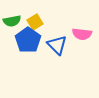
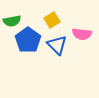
yellow square: moved 17 px right, 2 px up
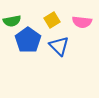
pink semicircle: moved 12 px up
blue triangle: moved 2 px right, 1 px down
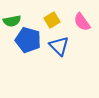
pink semicircle: rotated 48 degrees clockwise
blue pentagon: rotated 20 degrees counterclockwise
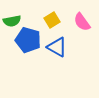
blue triangle: moved 2 px left, 1 px down; rotated 15 degrees counterclockwise
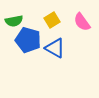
green semicircle: moved 2 px right
blue triangle: moved 2 px left, 1 px down
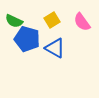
green semicircle: rotated 36 degrees clockwise
blue pentagon: moved 1 px left, 1 px up
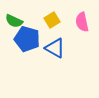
pink semicircle: rotated 24 degrees clockwise
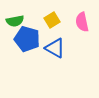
green semicircle: moved 1 px right; rotated 36 degrees counterclockwise
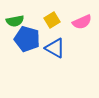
pink semicircle: rotated 102 degrees counterclockwise
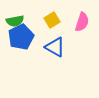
pink semicircle: rotated 48 degrees counterclockwise
blue pentagon: moved 6 px left, 2 px up; rotated 30 degrees clockwise
blue triangle: moved 1 px up
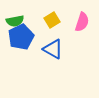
blue triangle: moved 2 px left, 2 px down
